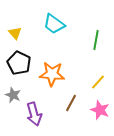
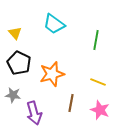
orange star: rotated 20 degrees counterclockwise
yellow line: rotated 70 degrees clockwise
gray star: rotated 14 degrees counterclockwise
brown line: rotated 18 degrees counterclockwise
purple arrow: moved 1 px up
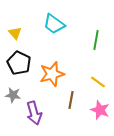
yellow line: rotated 14 degrees clockwise
brown line: moved 3 px up
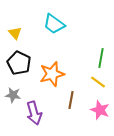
green line: moved 5 px right, 18 px down
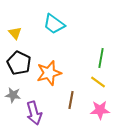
orange star: moved 3 px left, 1 px up
pink star: rotated 24 degrees counterclockwise
